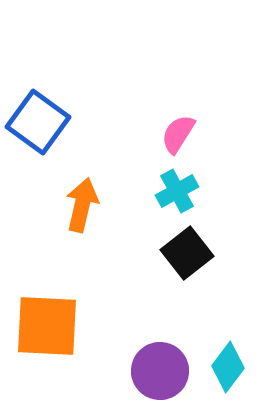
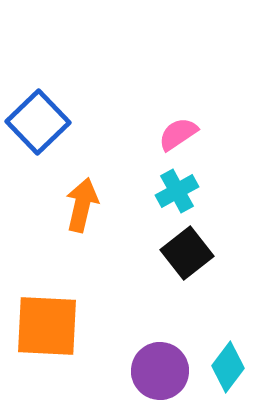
blue square: rotated 10 degrees clockwise
pink semicircle: rotated 24 degrees clockwise
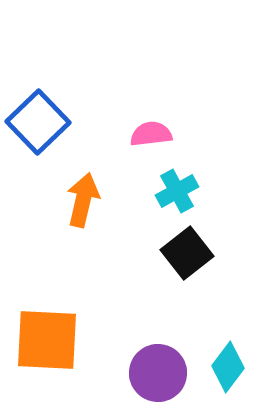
pink semicircle: moved 27 px left; rotated 27 degrees clockwise
orange arrow: moved 1 px right, 5 px up
orange square: moved 14 px down
purple circle: moved 2 px left, 2 px down
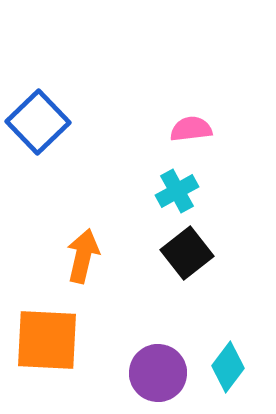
pink semicircle: moved 40 px right, 5 px up
orange arrow: moved 56 px down
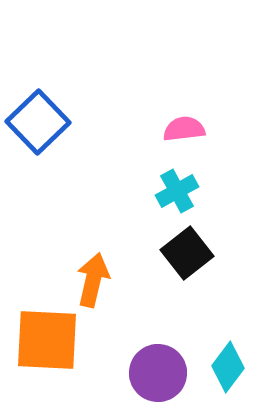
pink semicircle: moved 7 px left
orange arrow: moved 10 px right, 24 px down
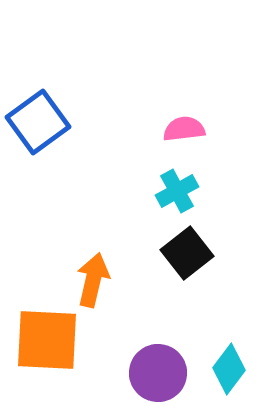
blue square: rotated 8 degrees clockwise
cyan diamond: moved 1 px right, 2 px down
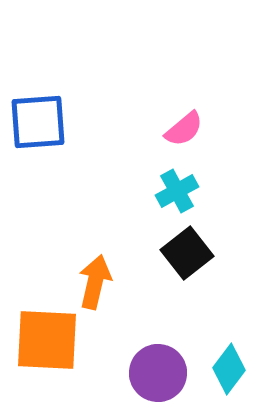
blue square: rotated 32 degrees clockwise
pink semicircle: rotated 147 degrees clockwise
orange arrow: moved 2 px right, 2 px down
